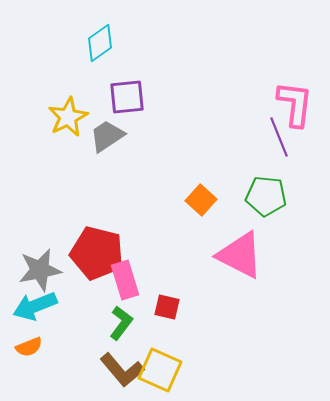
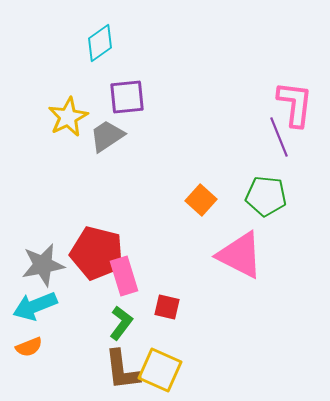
gray star: moved 3 px right, 5 px up
pink rectangle: moved 1 px left, 4 px up
brown L-shape: rotated 33 degrees clockwise
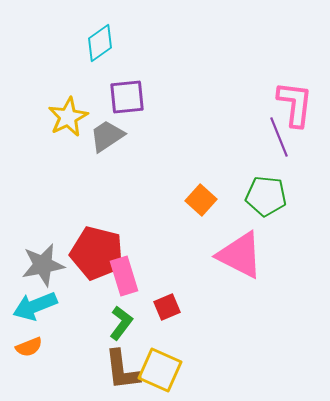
red square: rotated 36 degrees counterclockwise
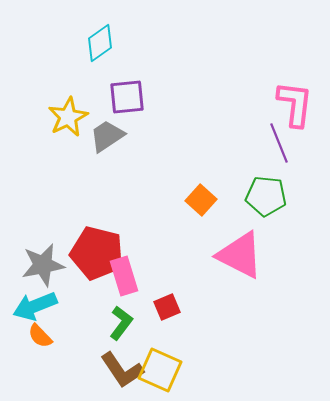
purple line: moved 6 px down
orange semicircle: moved 11 px right, 11 px up; rotated 68 degrees clockwise
brown L-shape: rotated 27 degrees counterclockwise
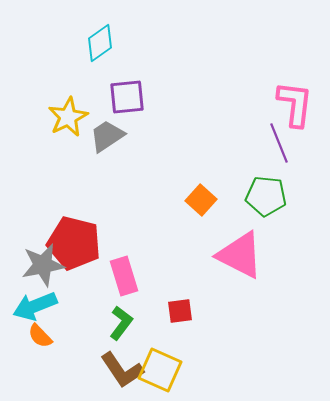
red pentagon: moved 23 px left, 10 px up
red square: moved 13 px right, 4 px down; rotated 16 degrees clockwise
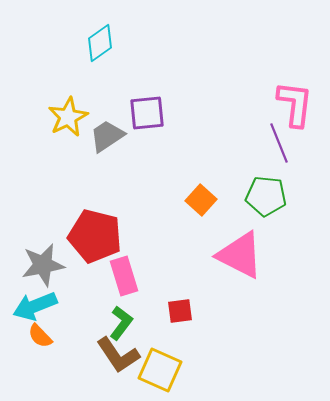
purple square: moved 20 px right, 16 px down
red pentagon: moved 21 px right, 7 px up
brown L-shape: moved 4 px left, 15 px up
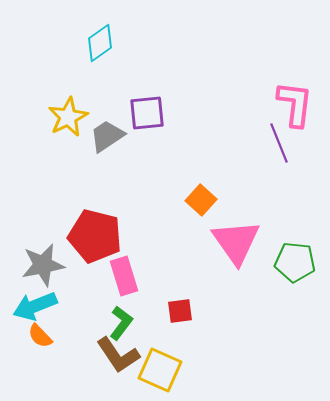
green pentagon: moved 29 px right, 66 px down
pink triangle: moved 4 px left, 13 px up; rotated 28 degrees clockwise
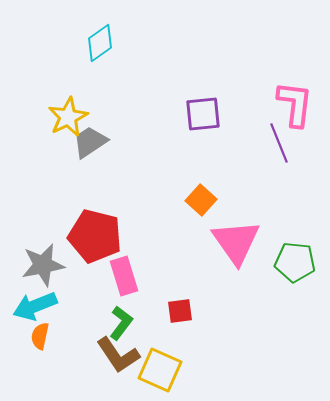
purple square: moved 56 px right, 1 px down
gray trapezoid: moved 17 px left, 6 px down
orange semicircle: rotated 56 degrees clockwise
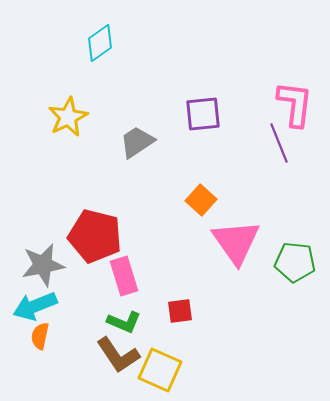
gray trapezoid: moved 47 px right
green L-shape: moved 3 px right, 1 px up; rotated 76 degrees clockwise
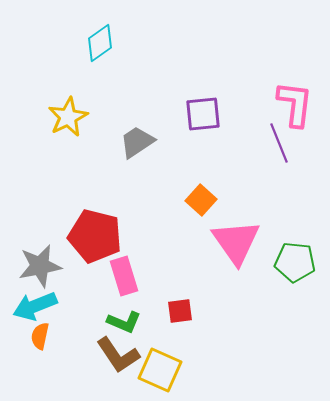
gray star: moved 3 px left, 1 px down
